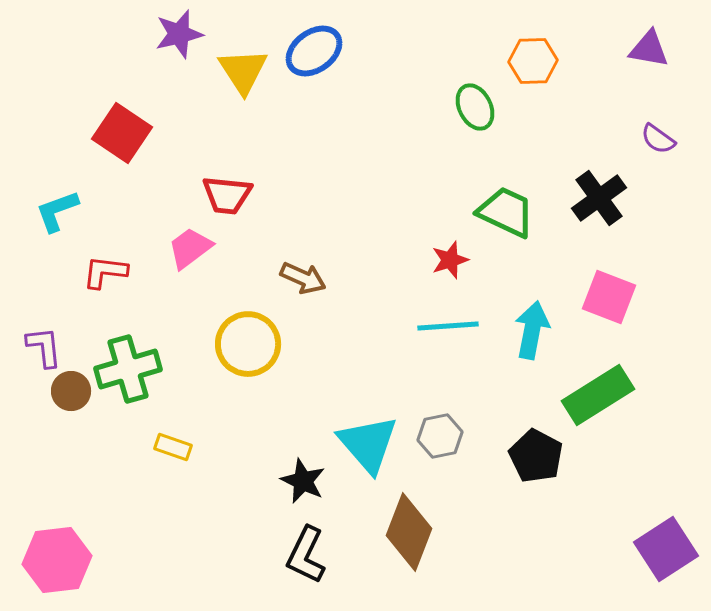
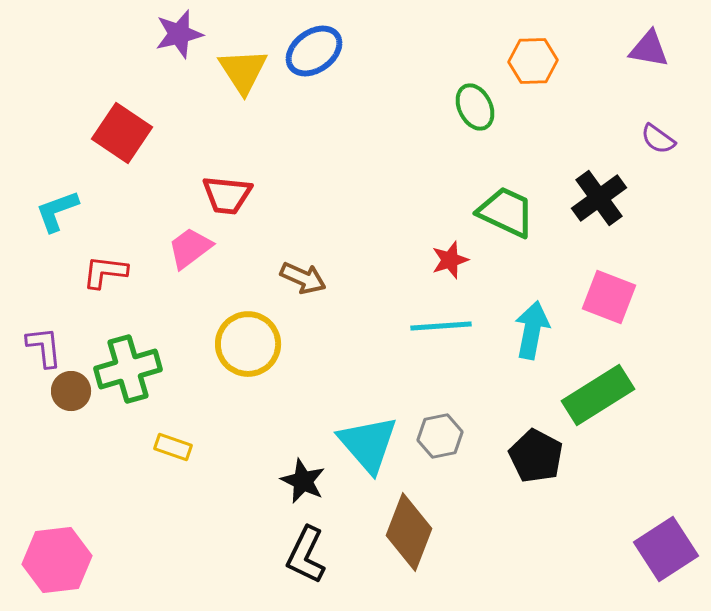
cyan line: moved 7 px left
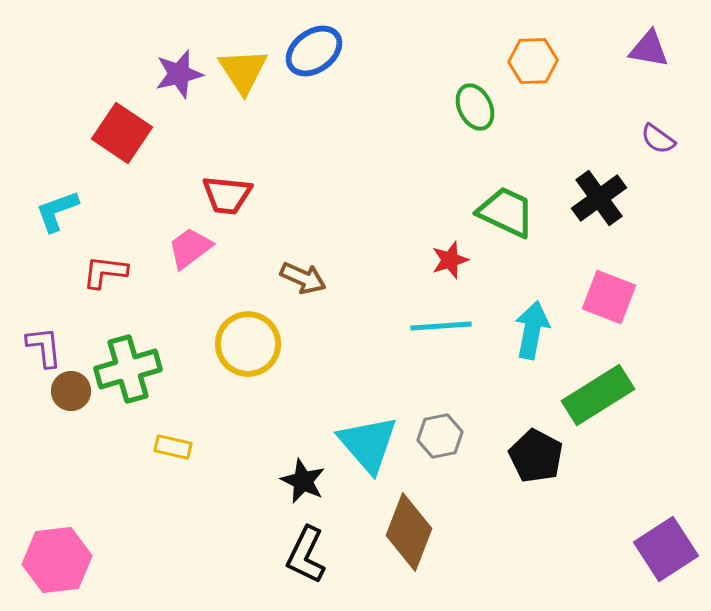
purple star: moved 40 px down
yellow rectangle: rotated 6 degrees counterclockwise
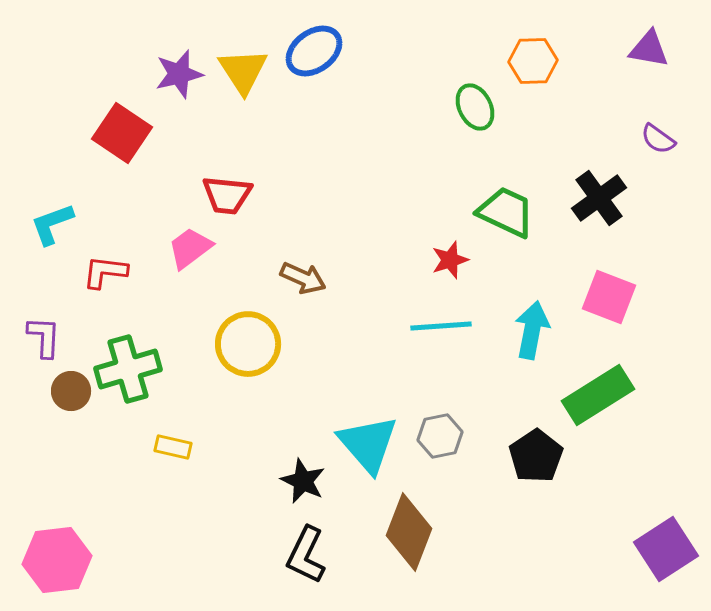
cyan L-shape: moved 5 px left, 13 px down
purple L-shape: moved 10 px up; rotated 9 degrees clockwise
black pentagon: rotated 10 degrees clockwise
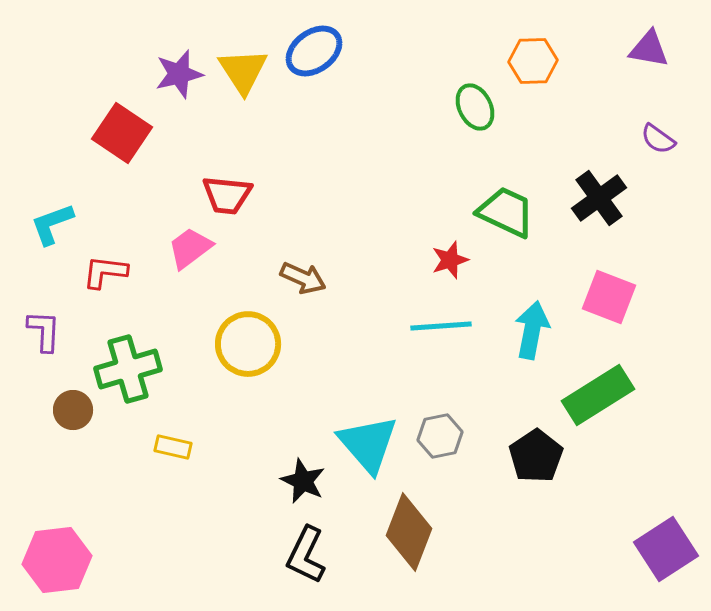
purple L-shape: moved 6 px up
brown circle: moved 2 px right, 19 px down
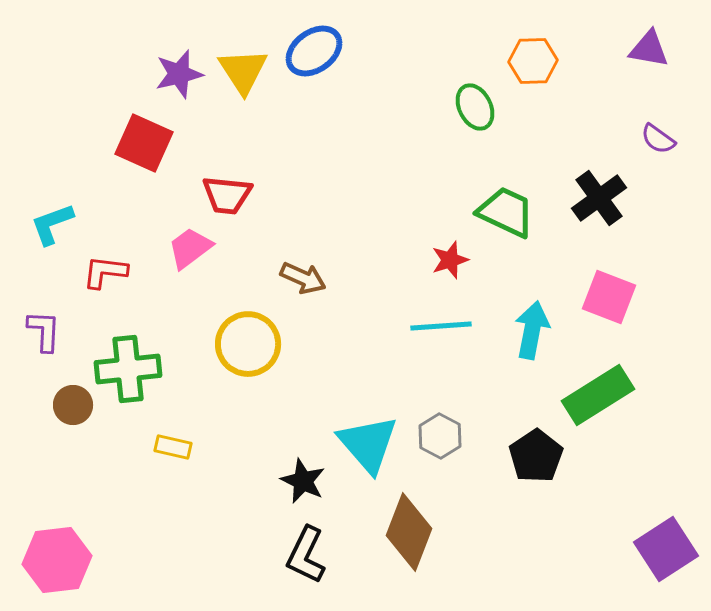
red square: moved 22 px right, 10 px down; rotated 10 degrees counterclockwise
green cross: rotated 10 degrees clockwise
brown circle: moved 5 px up
gray hexagon: rotated 21 degrees counterclockwise
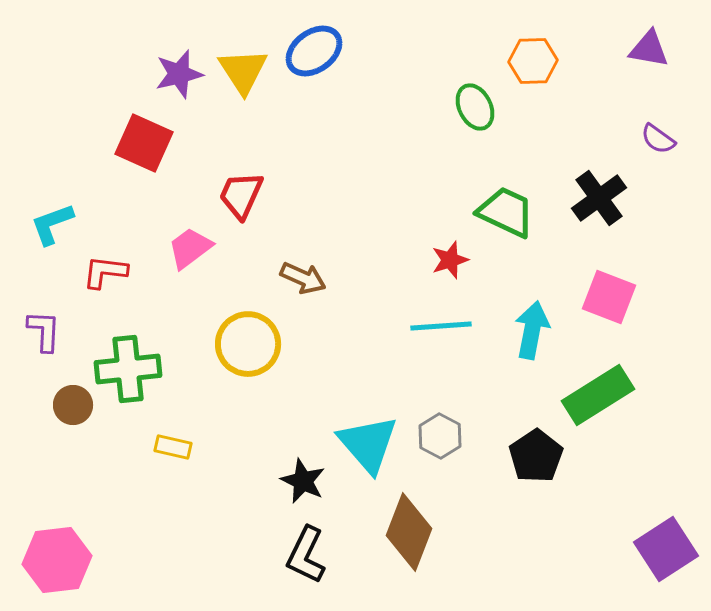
red trapezoid: moved 14 px right; rotated 108 degrees clockwise
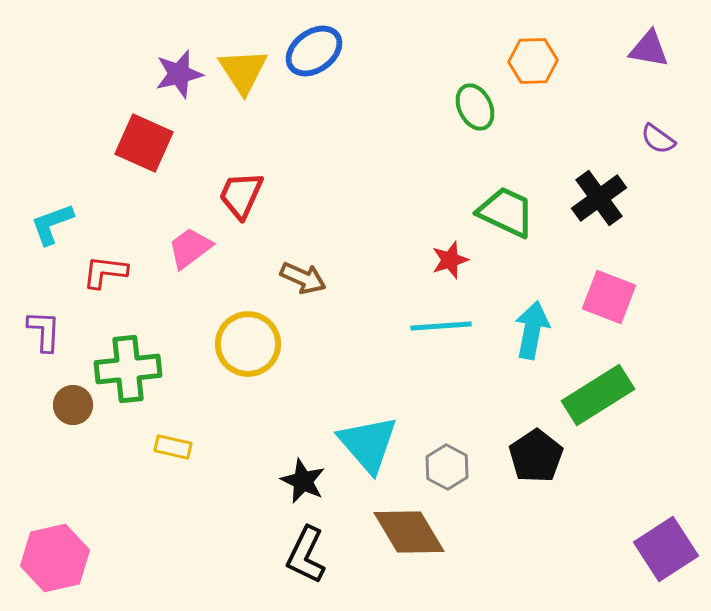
gray hexagon: moved 7 px right, 31 px down
brown diamond: rotated 52 degrees counterclockwise
pink hexagon: moved 2 px left, 2 px up; rotated 6 degrees counterclockwise
